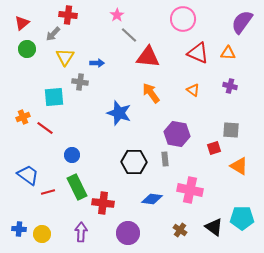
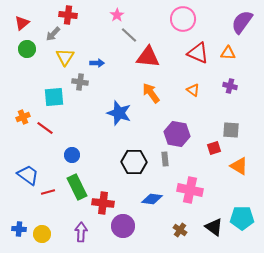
purple circle at (128, 233): moved 5 px left, 7 px up
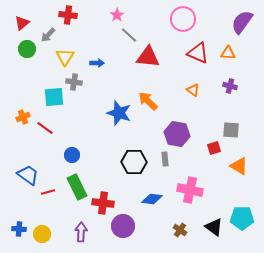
gray arrow at (53, 34): moved 5 px left, 1 px down
gray cross at (80, 82): moved 6 px left
orange arrow at (151, 93): moved 3 px left, 8 px down; rotated 10 degrees counterclockwise
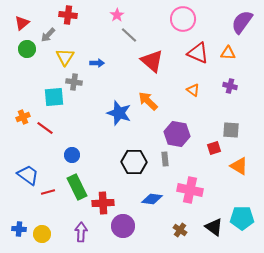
red triangle at (148, 57): moved 4 px right, 4 px down; rotated 35 degrees clockwise
red cross at (103, 203): rotated 10 degrees counterclockwise
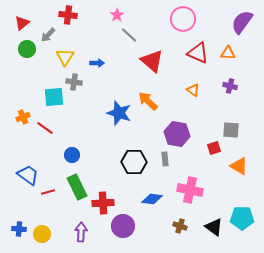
brown cross at (180, 230): moved 4 px up; rotated 16 degrees counterclockwise
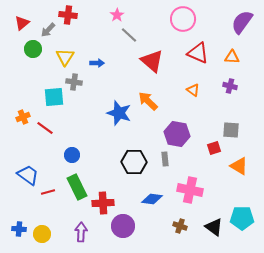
gray arrow at (48, 35): moved 5 px up
green circle at (27, 49): moved 6 px right
orange triangle at (228, 53): moved 4 px right, 4 px down
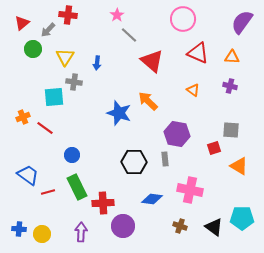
blue arrow at (97, 63): rotated 96 degrees clockwise
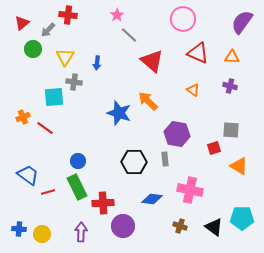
blue circle at (72, 155): moved 6 px right, 6 px down
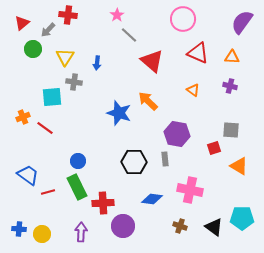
cyan square at (54, 97): moved 2 px left
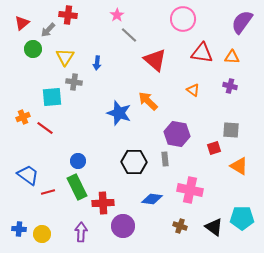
red triangle at (198, 53): moved 4 px right; rotated 15 degrees counterclockwise
red triangle at (152, 61): moved 3 px right, 1 px up
